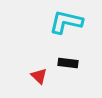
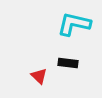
cyan L-shape: moved 8 px right, 2 px down
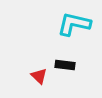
black rectangle: moved 3 px left, 2 px down
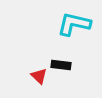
black rectangle: moved 4 px left
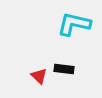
black rectangle: moved 3 px right, 4 px down
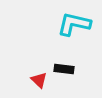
red triangle: moved 4 px down
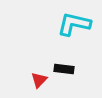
red triangle: rotated 30 degrees clockwise
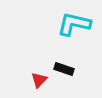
black rectangle: rotated 12 degrees clockwise
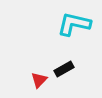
black rectangle: rotated 48 degrees counterclockwise
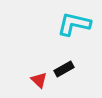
red triangle: rotated 30 degrees counterclockwise
